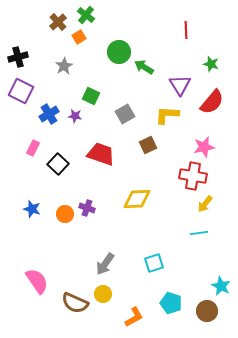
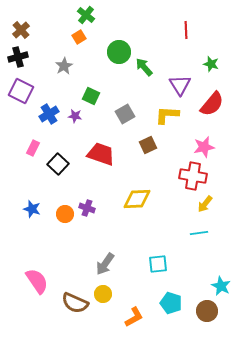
brown cross: moved 37 px left, 8 px down
green arrow: rotated 18 degrees clockwise
red semicircle: moved 2 px down
cyan square: moved 4 px right, 1 px down; rotated 12 degrees clockwise
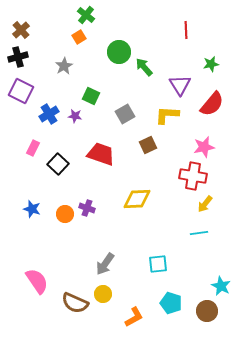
green star: rotated 28 degrees counterclockwise
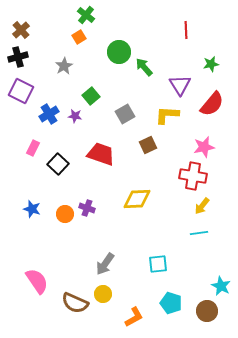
green square: rotated 24 degrees clockwise
yellow arrow: moved 3 px left, 2 px down
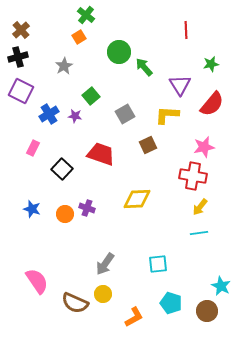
black square: moved 4 px right, 5 px down
yellow arrow: moved 2 px left, 1 px down
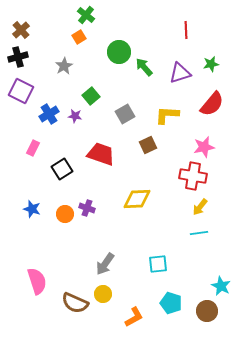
purple triangle: moved 12 px up; rotated 45 degrees clockwise
black square: rotated 15 degrees clockwise
pink semicircle: rotated 16 degrees clockwise
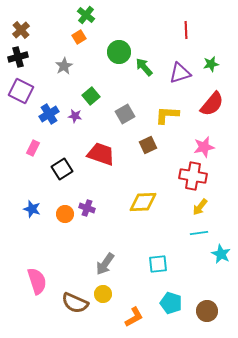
yellow diamond: moved 6 px right, 3 px down
cyan star: moved 32 px up
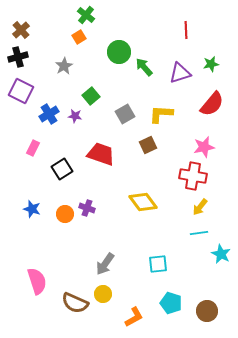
yellow L-shape: moved 6 px left, 1 px up
yellow diamond: rotated 56 degrees clockwise
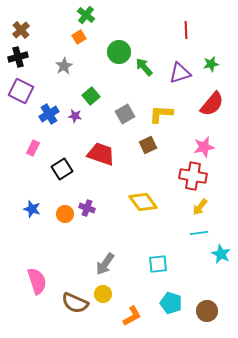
orange L-shape: moved 2 px left, 1 px up
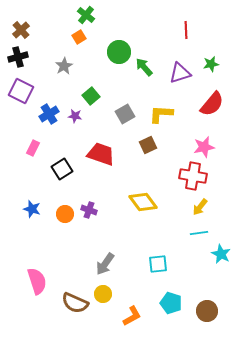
purple cross: moved 2 px right, 2 px down
